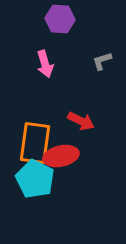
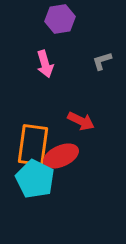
purple hexagon: rotated 12 degrees counterclockwise
orange rectangle: moved 2 px left, 2 px down
red ellipse: rotated 12 degrees counterclockwise
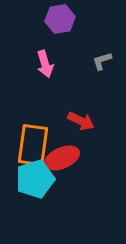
red ellipse: moved 1 px right, 2 px down
cyan pentagon: rotated 27 degrees clockwise
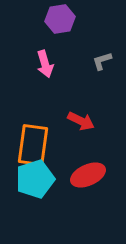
red ellipse: moved 26 px right, 17 px down
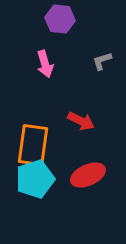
purple hexagon: rotated 16 degrees clockwise
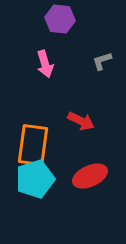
red ellipse: moved 2 px right, 1 px down
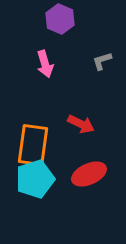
purple hexagon: rotated 16 degrees clockwise
red arrow: moved 3 px down
red ellipse: moved 1 px left, 2 px up
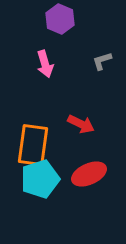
cyan pentagon: moved 5 px right
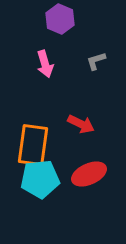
gray L-shape: moved 6 px left
cyan pentagon: rotated 12 degrees clockwise
